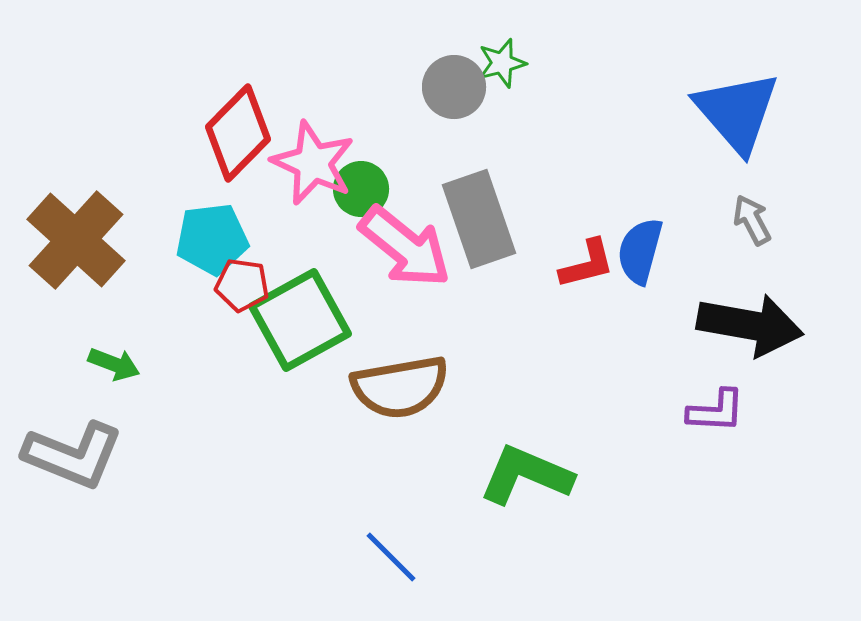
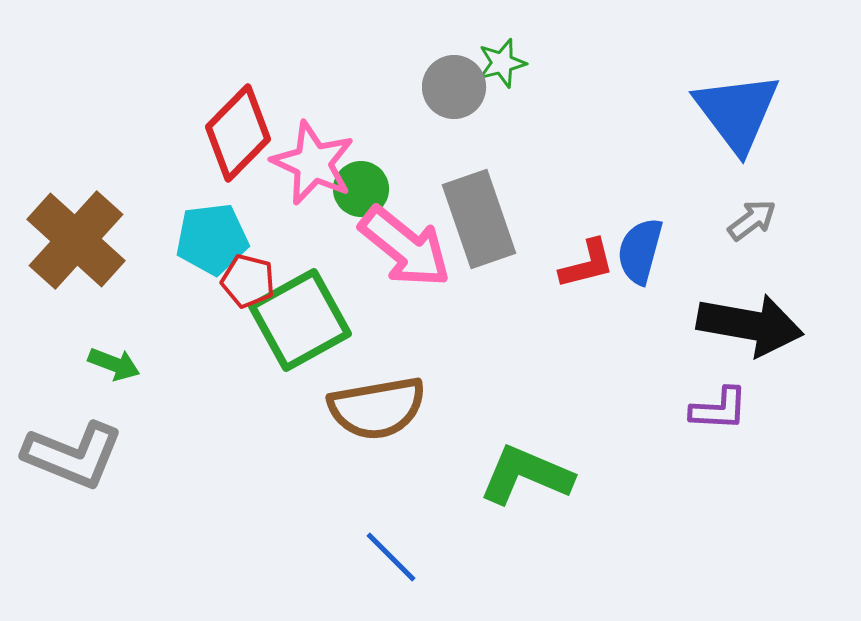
blue triangle: rotated 4 degrees clockwise
gray arrow: rotated 81 degrees clockwise
red pentagon: moved 6 px right, 4 px up; rotated 6 degrees clockwise
brown semicircle: moved 23 px left, 21 px down
purple L-shape: moved 3 px right, 2 px up
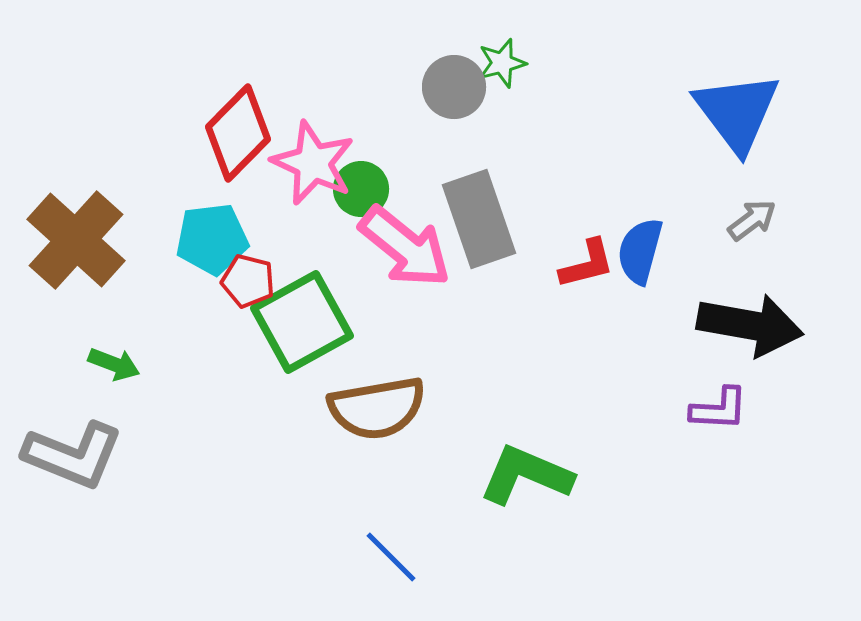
green square: moved 2 px right, 2 px down
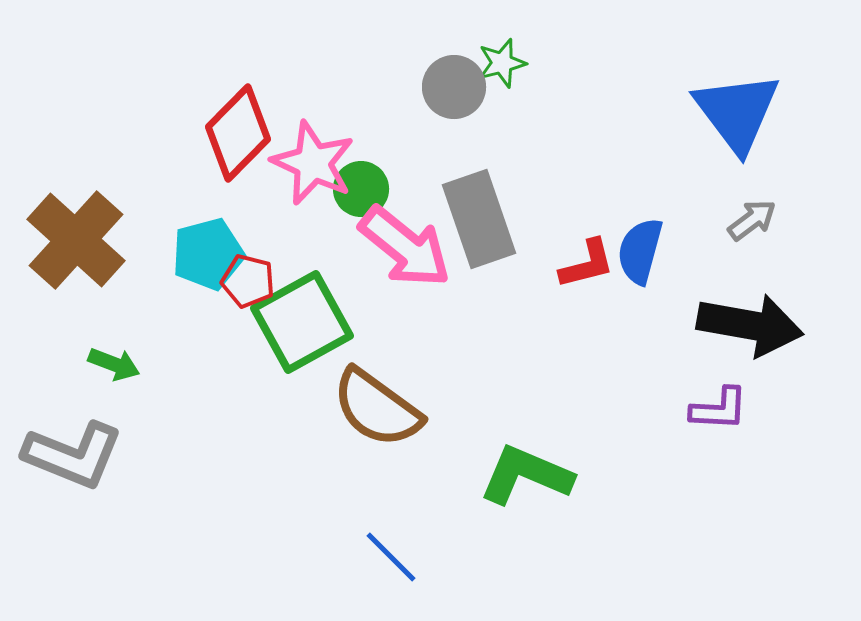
cyan pentagon: moved 4 px left, 15 px down; rotated 8 degrees counterclockwise
brown semicircle: rotated 46 degrees clockwise
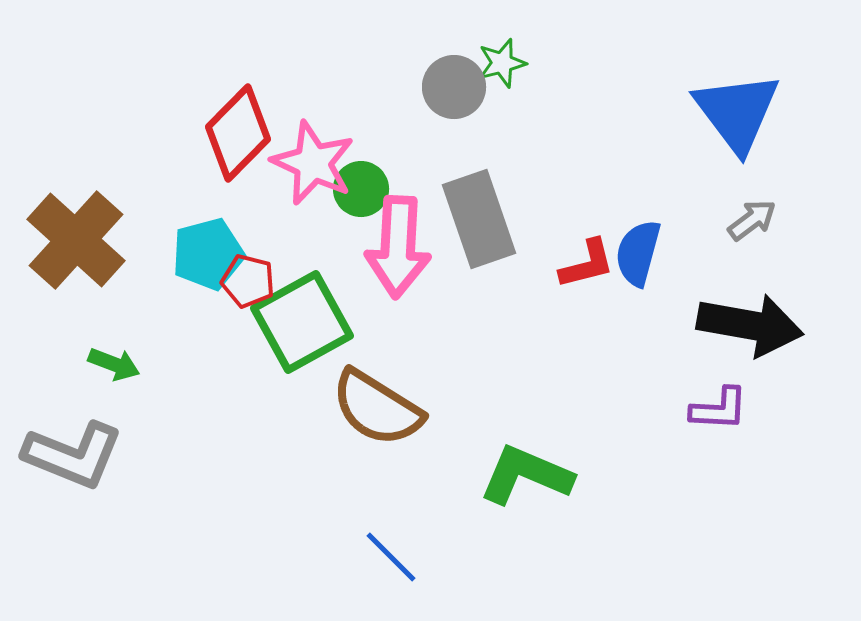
pink arrow: moved 7 px left; rotated 54 degrees clockwise
blue semicircle: moved 2 px left, 2 px down
brown semicircle: rotated 4 degrees counterclockwise
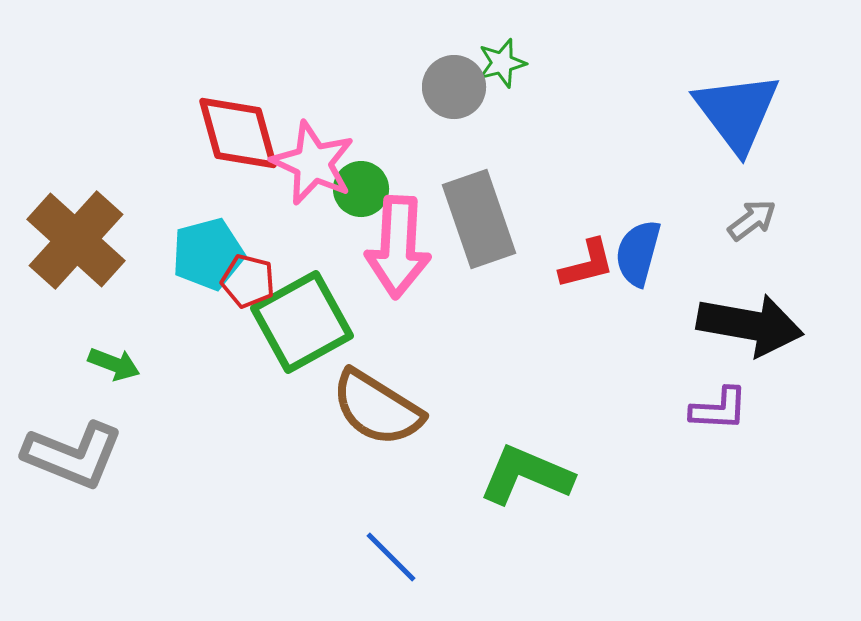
red diamond: rotated 60 degrees counterclockwise
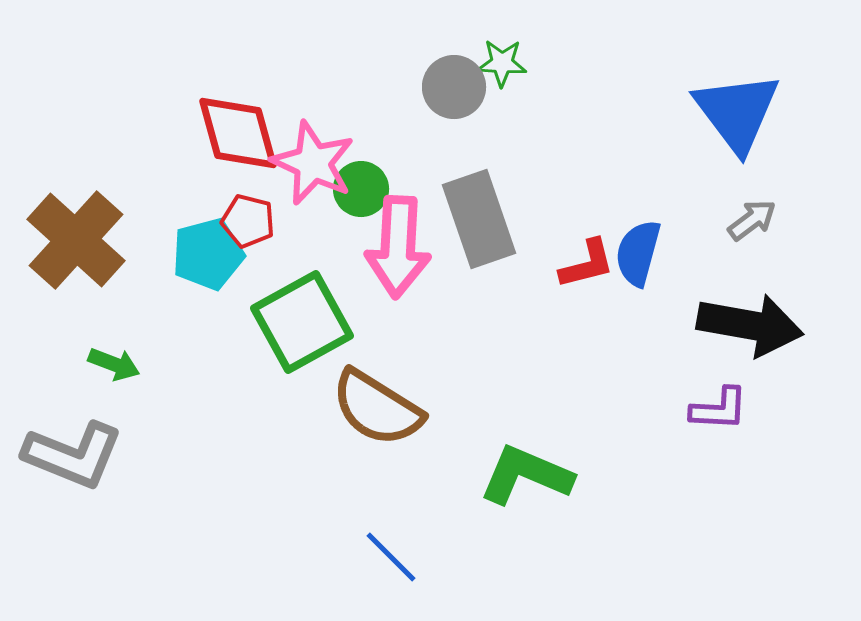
green star: rotated 18 degrees clockwise
red pentagon: moved 60 px up
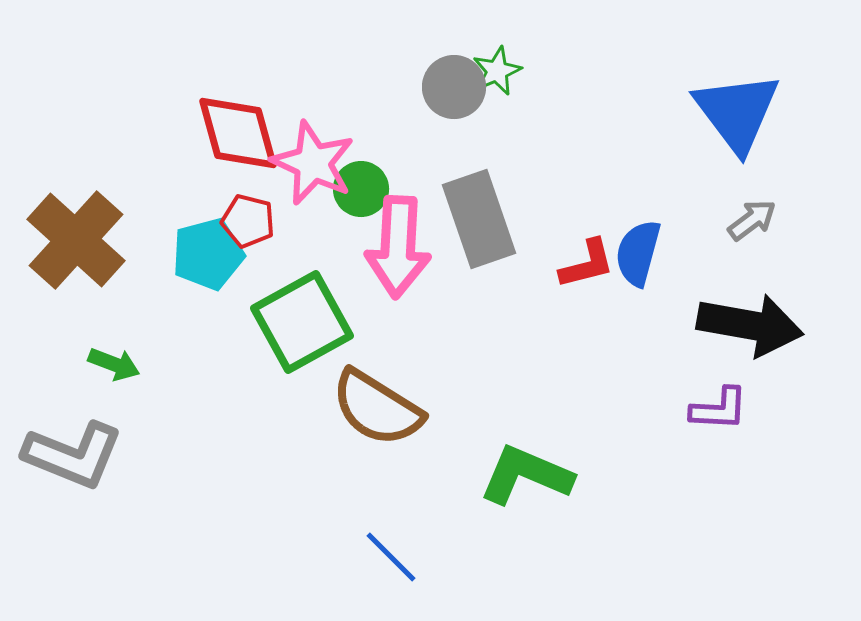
green star: moved 5 px left, 8 px down; rotated 27 degrees counterclockwise
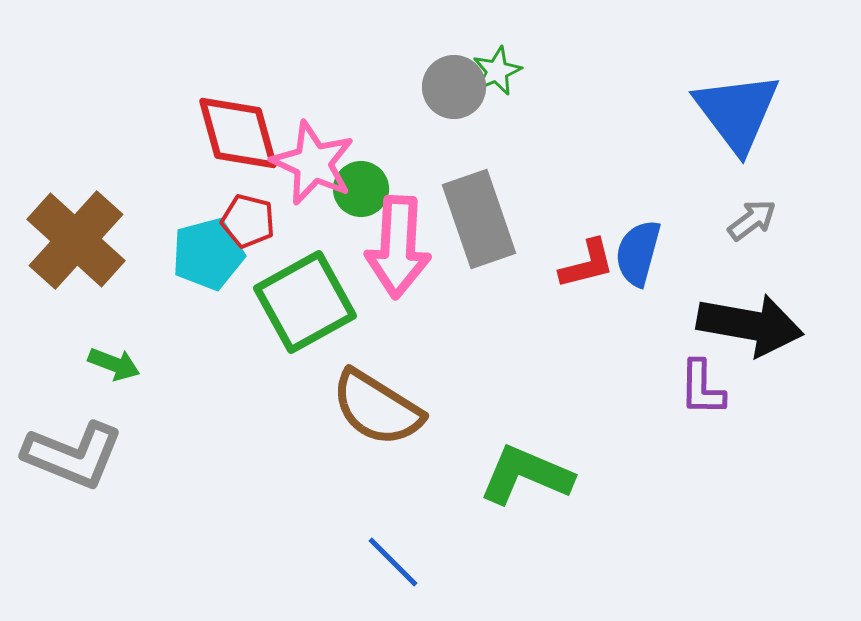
green square: moved 3 px right, 20 px up
purple L-shape: moved 17 px left, 21 px up; rotated 88 degrees clockwise
blue line: moved 2 px right, 5 px down
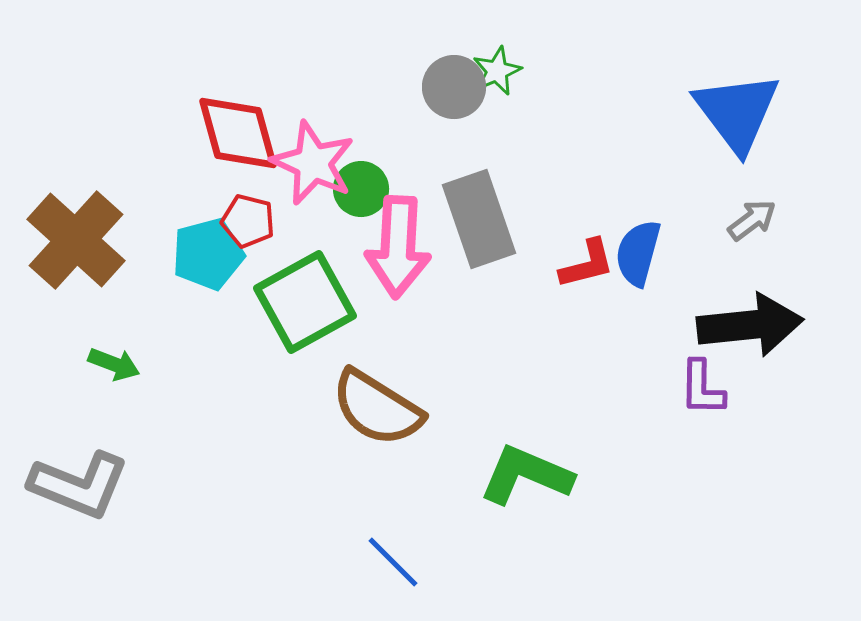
black arrow: rotated 16 degrees counterclockwise
gray L-shape: moved 6 px right, 30 px down
